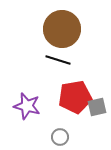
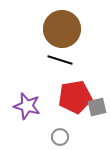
black line: moved 2 px right
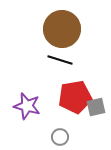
gray square: moved 1 px left
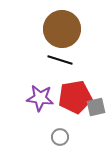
purple star: moved 13 px right, 8 px up; rotated 8 degrees counterclockwise
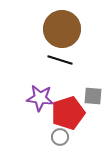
red pentagon: moved 7 px left, 16 px down; rotated 8 degrees counterclockwise
gray square: moved 3 px left, 11 px up; rotated 18 degrees clockwise
